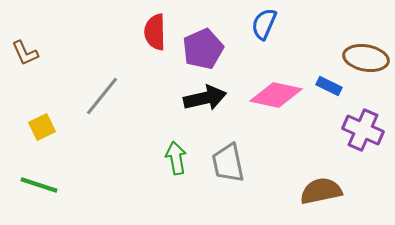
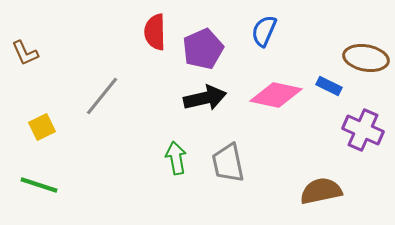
blue semicircle: moved 7 px down
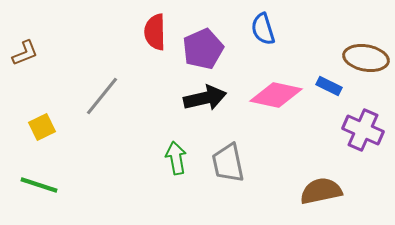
blue semicircle: moved 1 px left, 2 px up; rotated 40 degrees counterclockwise
brown L-shape: rotated 88 degrees counterclockwise
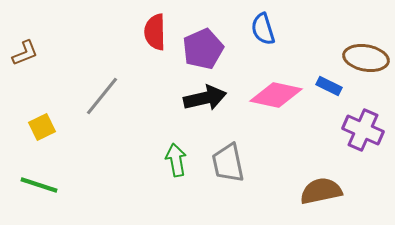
green arrow: moved 2 px down
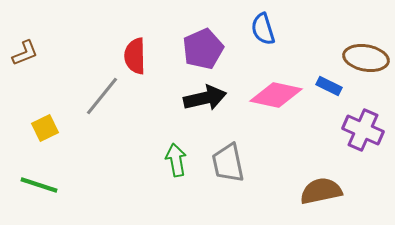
red semicircle: moved 20 px left, 24 px down
yellow square: moved 3 px right, 1 px down
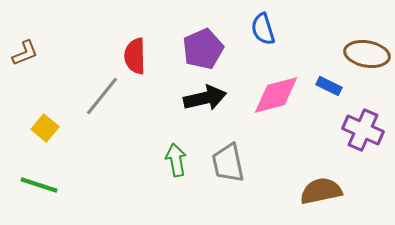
brown ellipse: moved 1 px right, 4 px up
pink diamond: rotated 27 degrees counterclockwise
yellow square: rotated 24 degrees counterclockwise
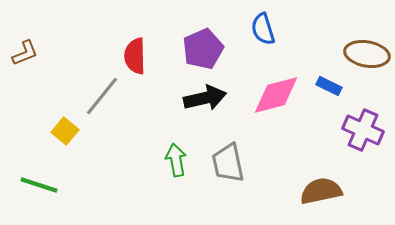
yellow square: moved 20 px right, 3 px down
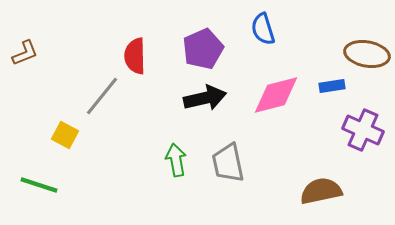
blue rectangle: moved 3 px right; rotated 35 degrees counterclockwise
yellow square: moved 4 px down; rotated 12 degrees counterclockwise
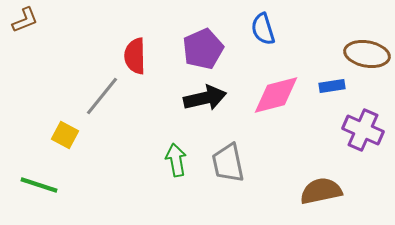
brown L-shape: moved 33 px up
